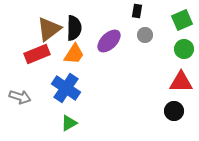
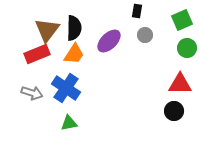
brown triangle: moved 2 px left, 1 px down; rotated 16 degrees counterclockwise
green circle: moved 3 px right, 1 px up
red triangle: moved 1 px left, 2 px down
gray arrow: moved 12 px right, 4 px up
green triangle: rotated 18 degrees clockwise
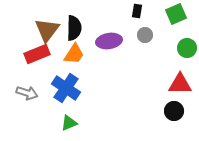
green square: moved 6 px left, 6 px up
purple ellipse: rotated 35 degrees clockwise
gray arrow: moved 5 px left
green triangle: rotated 12 degrees counterclockwise
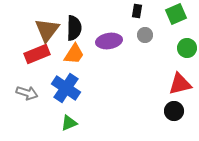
red triangle: rotated 15 degrees counterclockwise
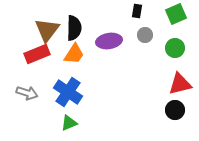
green circle: moved 12 px left
blue cross: moved 2 px right, 4 px down
black circle: moved 1 px right, 1 px up
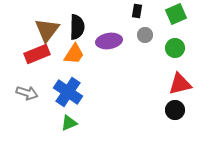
black semicircle: moved 3 px right, 1 px up
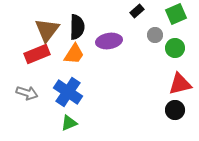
black rectangle: rotated 40 degrees clockwise
gray circle: moved 10 px right
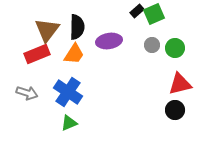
green square: moved 22 px left
gray circle: moved 3 px left, 10 px down
